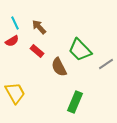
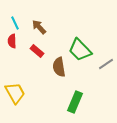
red semicircle: rotated 120 degrees clockwise
brown semicircle: rotated 18 degrees clockwise
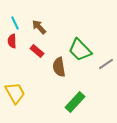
green rectangle: rotated 20 degrees clockwise
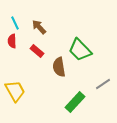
gray line: moved 3 px left, 20 px down
yellow trapezoid: moved 2 px up
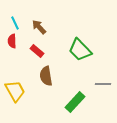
brown semicircle: moved 13 px left, 9 px down
gray line: rotated 35 degrees clockwise
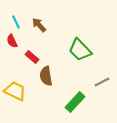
cyan line: moved 1 px right, 1 px up
brown arrow: moved 2 px up
red semicircle: rotated 24 degrees counterclockwise
red rectangle: moved 5 px left, 6 px down
gray line: moved 1 px left, 2 px up; rotated 28 degrees counterclockwise
yellow trapezoid: rotated 35 degrees counterclockwise
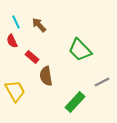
yellow trapezoid: rotated 35 degrees clockwise
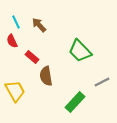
green trapezoid: moved 1 px down
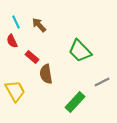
brown semicircle: moved 2 px up
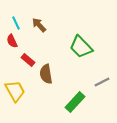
cyan line: moved 1 px down
green trapezoid: moved 1 px right, 4 px up
red rectangle: moved 4 px left, 3 px down
